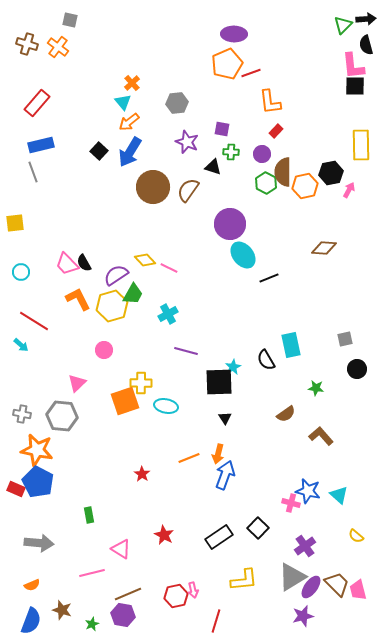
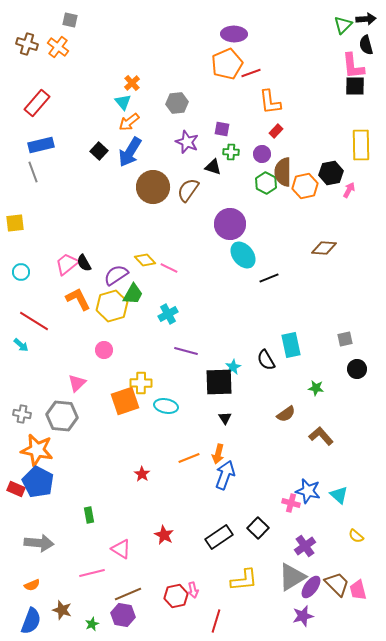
pink trapezoid at (67, 264): rotated 95 degrees clockwise
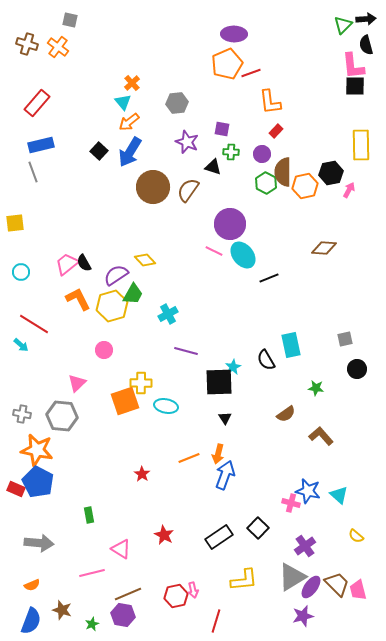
pink line at (169, 268): moved 45 px right, 17 px up
red line at (34, 321): moved 3 px down
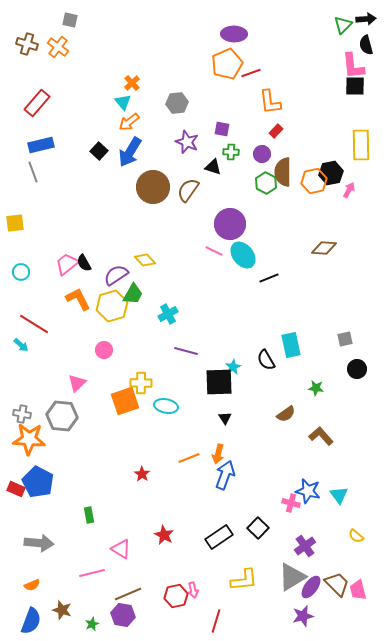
orange hexagon at (305, 186): moved 9 px right, 5 px up
orange star at (37, 450): moved 8 px left, 11 px up; rotated 8 degrees counterclockwise
cyan triangle at (339, 495): rotated 12 degrees clockwise
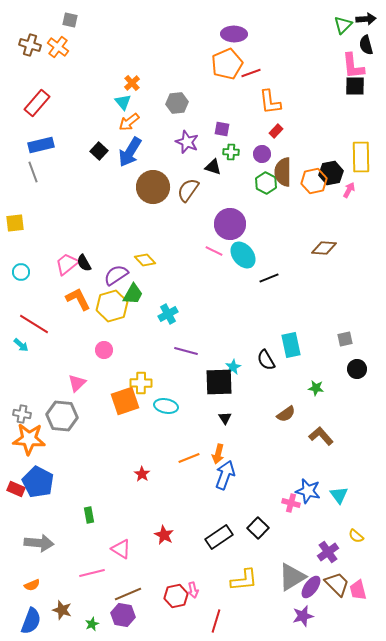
brown cross at (27, 44): moved 3 px right, 1 px down
yellow rectangle at (361, 145): moved 12 px down
purple cross at (305, 546): moved 23 px right, 6 px down
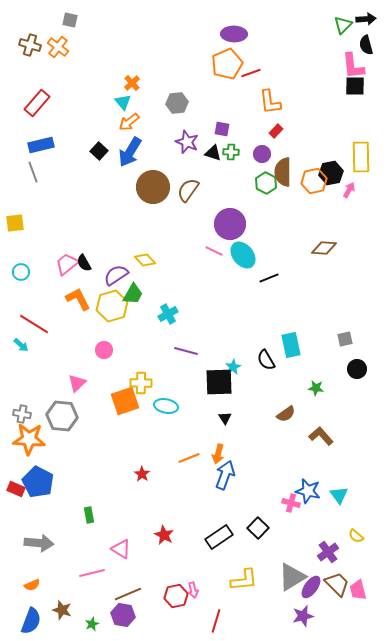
black triangle at (213, 167): moved 14 px up
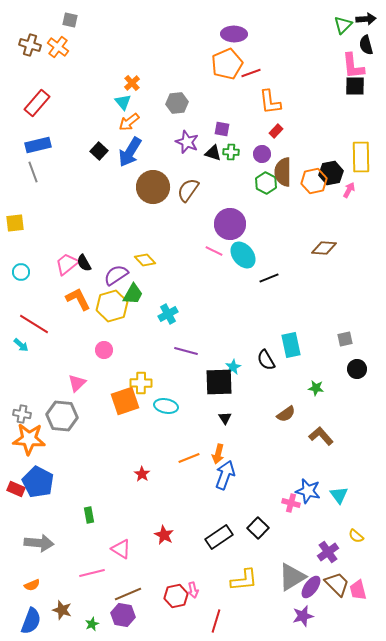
blue rectangle at (41, 145): moved 3 px left
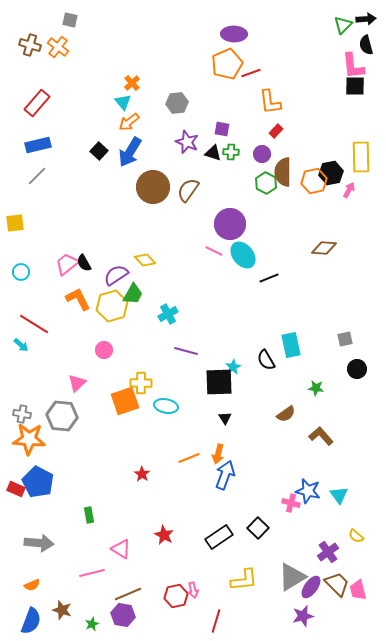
gray line at (33, 172): moved 4 px right, 4 px down; rotated 65 degrees clockwise
